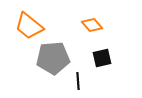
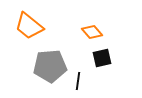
orange diamond: moved 7 px down
gray pentagon: moved 3 px left, 8 px down
black line: rotated 12 degrees clockwise
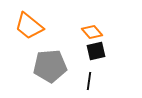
black square: moved 6 px left, 7 px up
black line: moved 11 px right
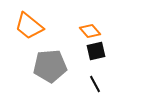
orange diamond: moved 2 px left, 1 px up
black line: moved 6 px right, 3 px down; rotated 36 degrees counterclockwise
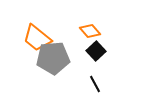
orange trapezoid: moved 8 px right, 12 px down
black square: rotated 30 degrees counterclockwise
gray pentagon: moved 3 px right, 8 px up
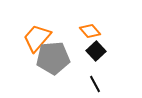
orange trapezoid: rotated 92 degrees clockwise
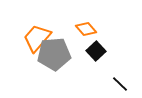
orange diamond: moved 4 px left, 2 px up
gray pentagon: moved 1 px right, 4 px up
black line: moved 25 px right; rotated 18 degrees counterclockwise
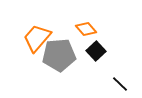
gray pentagon: moved 5 px right, 1 px down
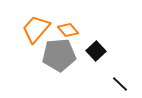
orange diamond: moved 18 px left, 1 px down
orange trapezoid: moved 1 px left, 9 px up
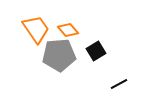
orange trapezoid: rotated 104 degrees clockwise
black square: rotated 12 degrees clockwise
black line: moved 1 px left; rotated 72 degrees counterclockwise
